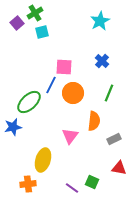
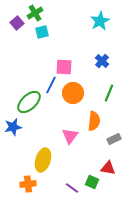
red triangle: moved 11 px left
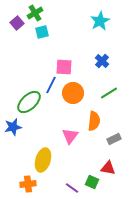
green line: rotated 36 degrees clockwise
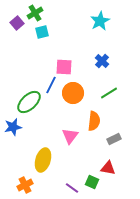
orange cross: moved 3 px left, 1 px down; rotated 21 degrees counterclockwise
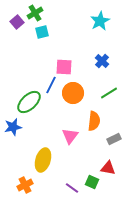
purple square: moved 1 px up
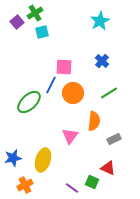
blue star: moved 31 px down
red triangle: rotated 14 degrees clockwise
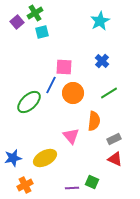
pink triangle: moved 1 px right; rotated 18 degrees counterclockwise
yellow ellipse: moved 2 px right, 2 px up; rotated 45 degrees clockwise
red triangle: moved 7 px right, 9 px up
purple line: rotated 40 degrees counterclockwise
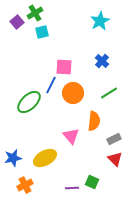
red triangle: rotated 21 degrees clockwise
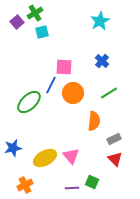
pink triangle: moved 20 px down
blue star: moved 10 px up
